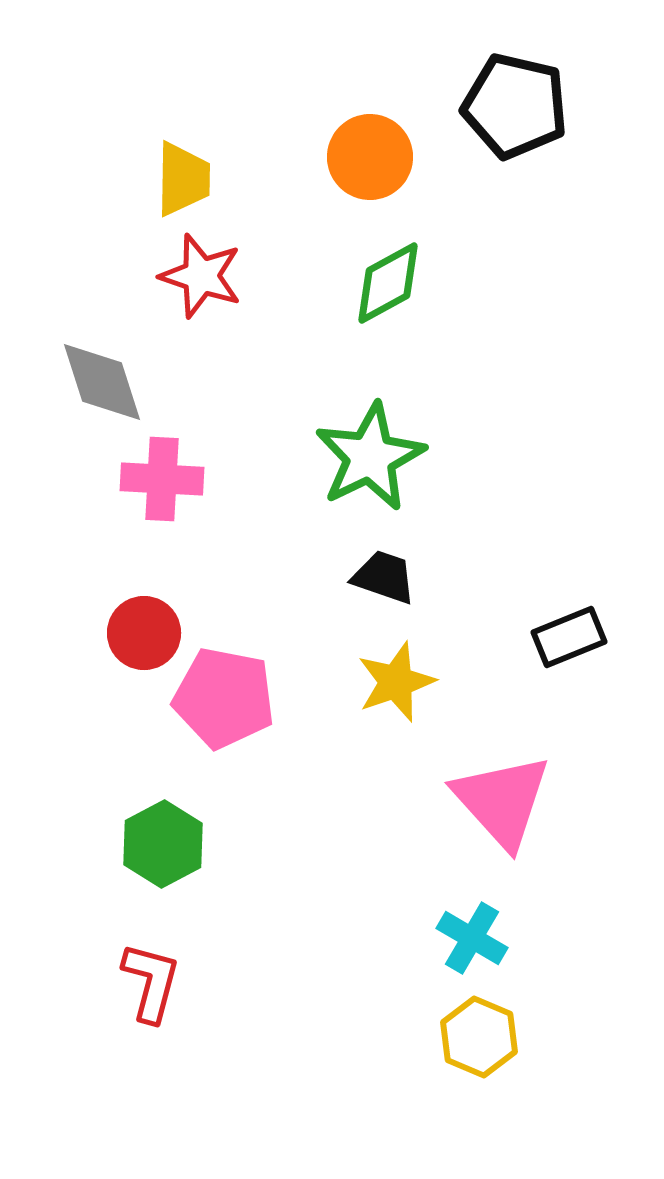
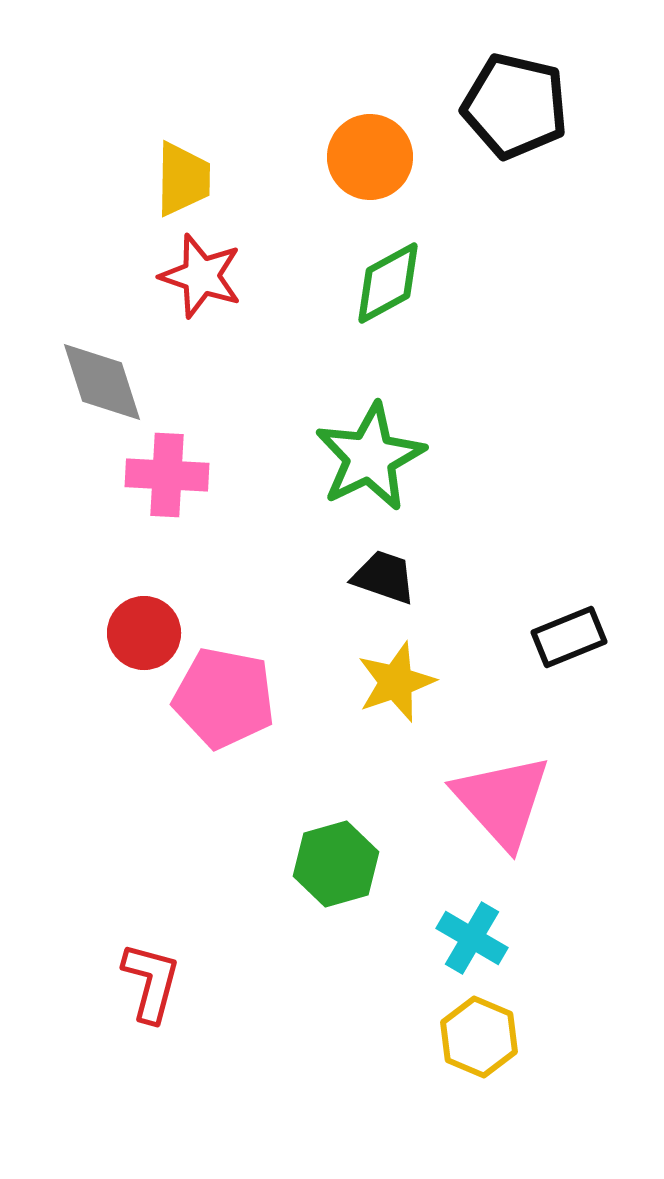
pink cross: moved 5 px right, 4 px up
green hexagon: moved 173 px right, 20 px down; rotated 12 degrees clockwise
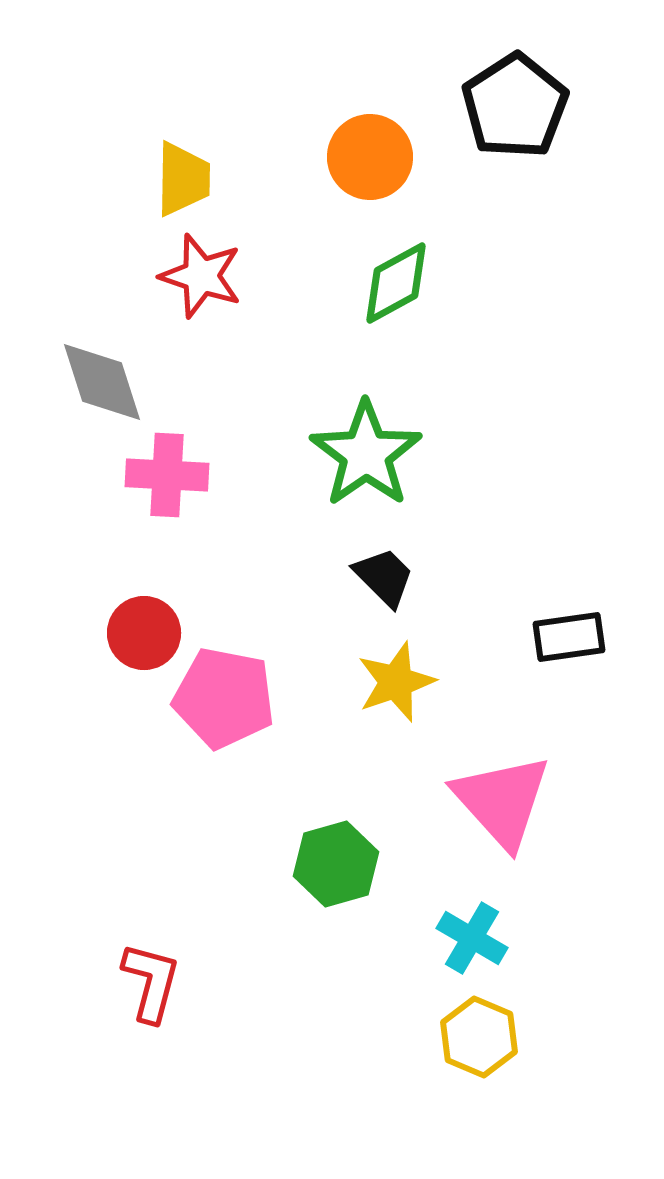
black pentagon: rotated 26 degrees clockwise
green diamond: moved 8 px right
green star: moved 4 px left, 3 px up; rotated 9 degrees counterclockwise
black trapezoid: rotated 26 degrees clockwise
black rectangle: rotated 14 degrees clockwise
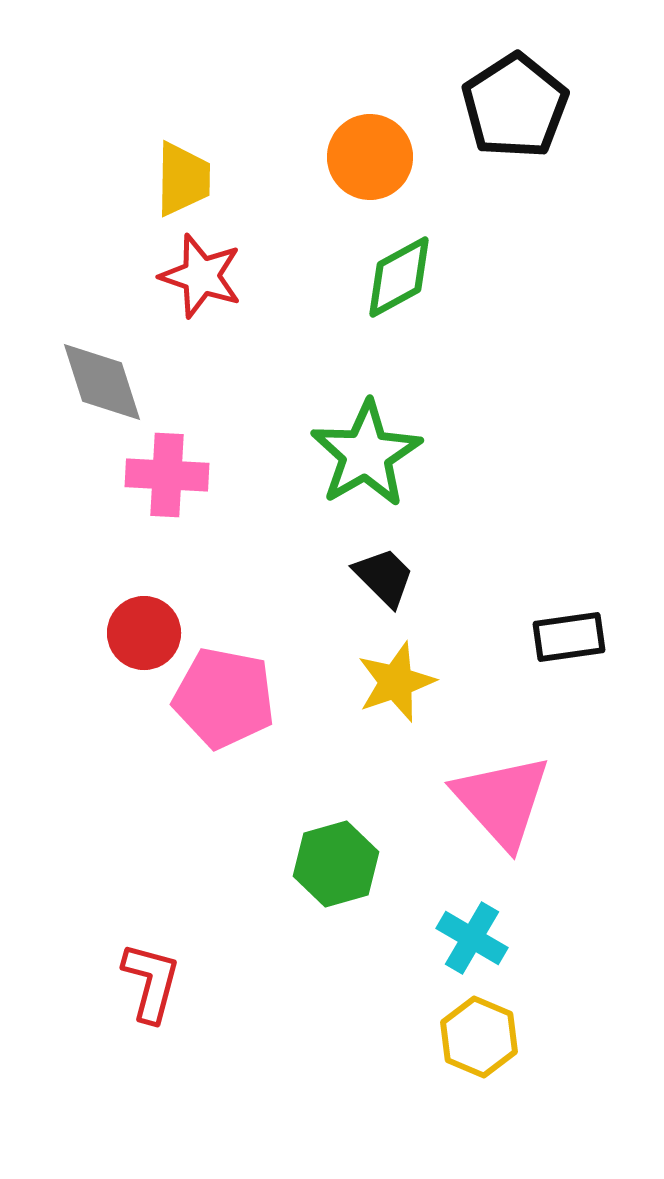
green diamond: moved 3 px right, 6 px up
green star: rotated 5 degrees clockwise
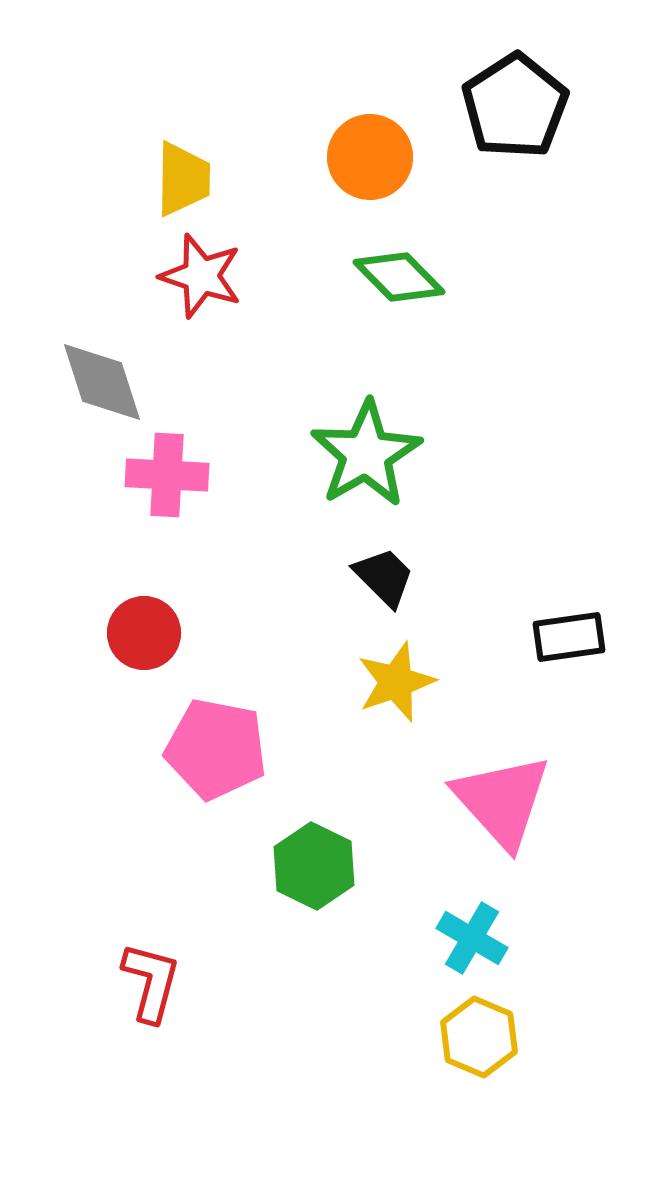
green diamond: rotated 74 degrees clockwise
pink pentagon: moved 8 px left, 51 px down
green hexagon: moved 22 px left, 2 px down; rotated 18 degrees counterclockwise
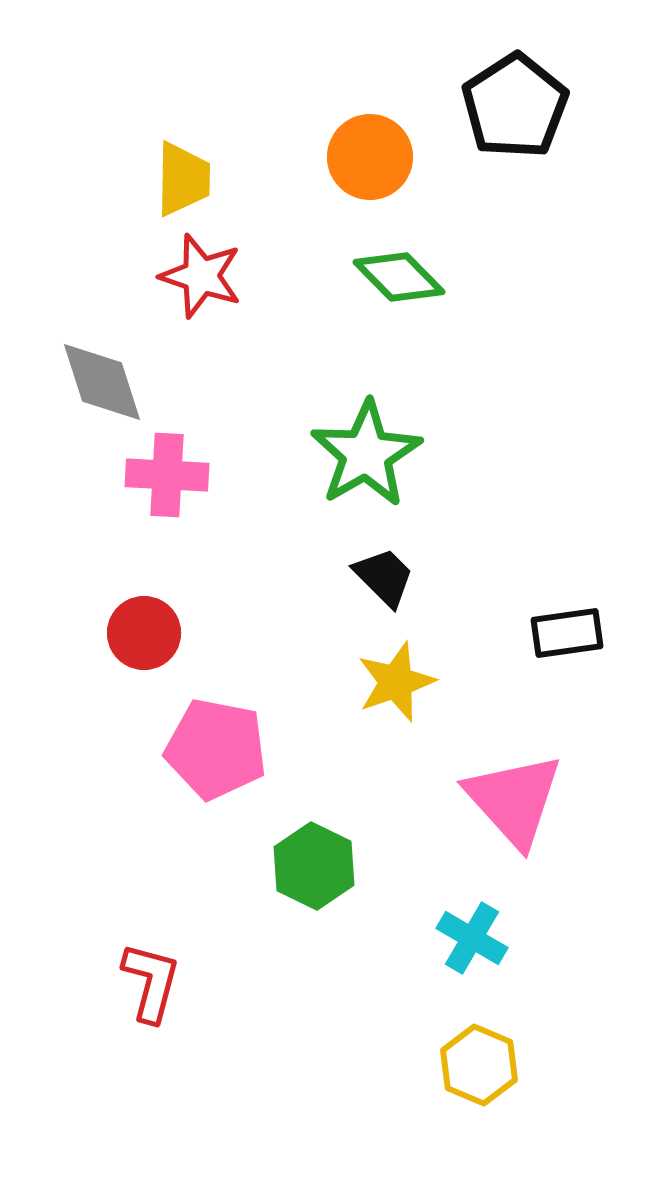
black rectangle: moved 2 px left, 4 px up
pink triangle: moved 12 px right, 1 px up
yellow hexagon: moved 28 px down
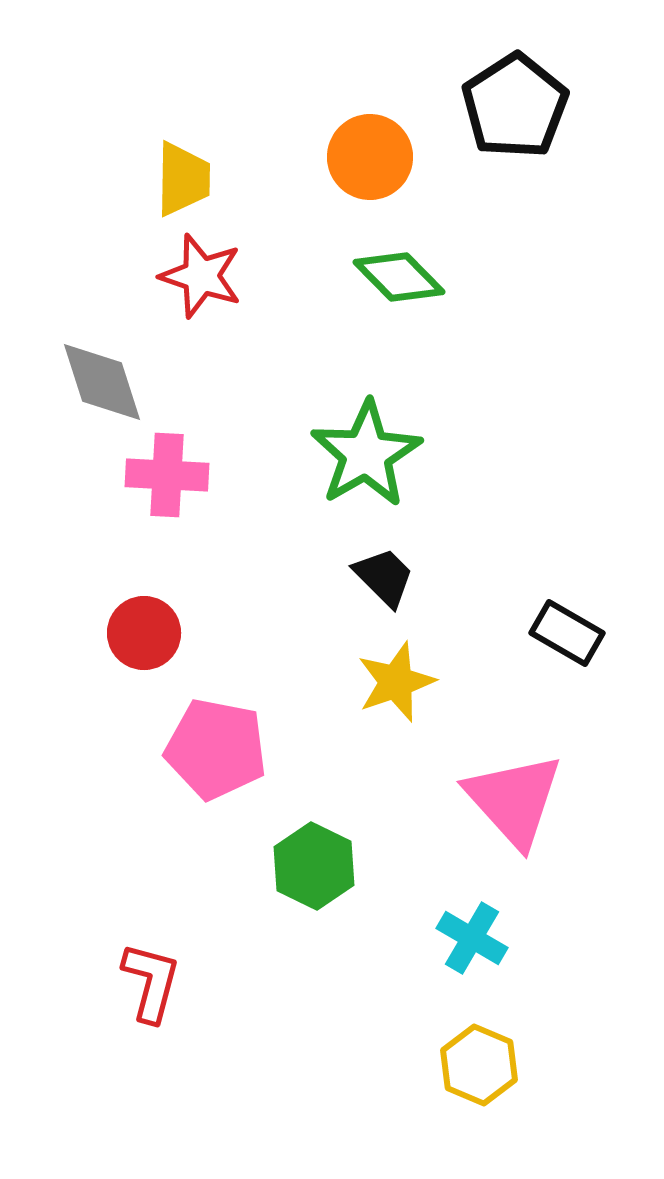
black rectangle: rotated 38 degrees clockwise
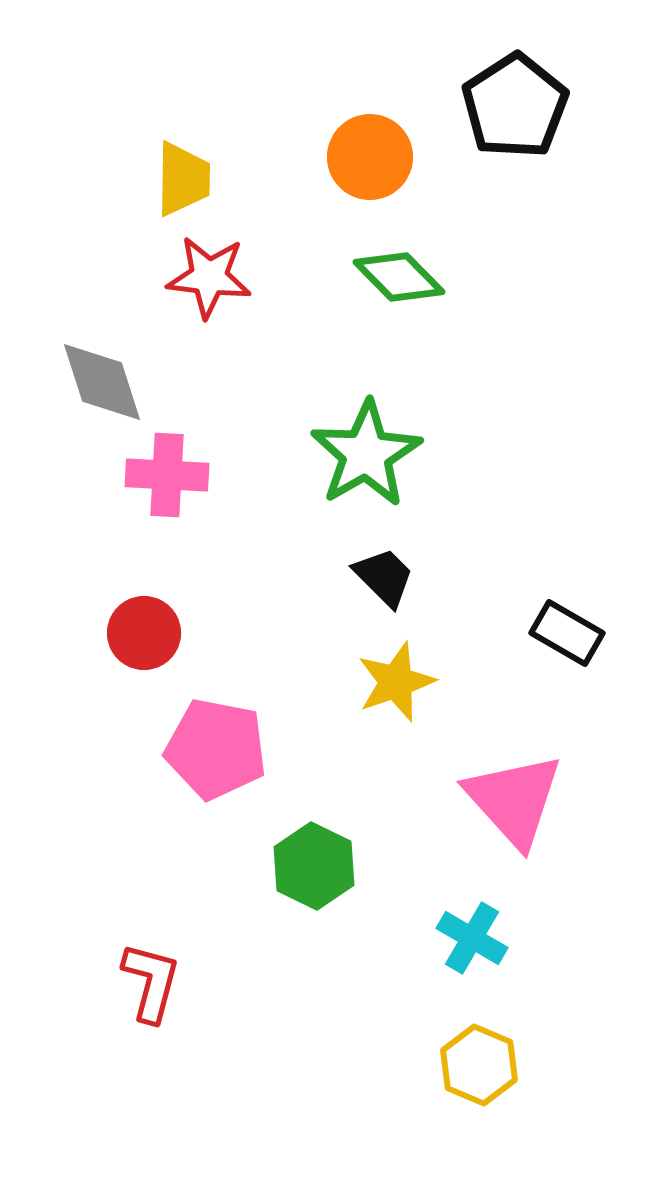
red star: moved 8 px right, 1 px down; rotated 12 degrees counterclockwise
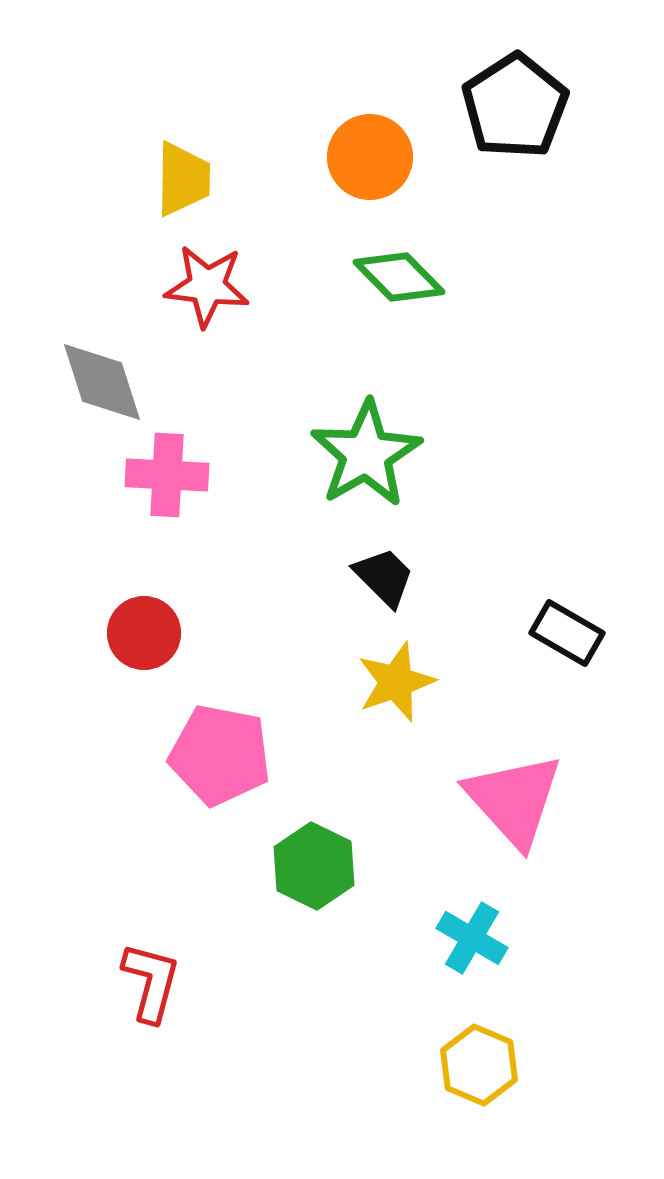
red star: moved 2 px left, 9 px down
pink pentagon: moved 4 px right, 6 px down
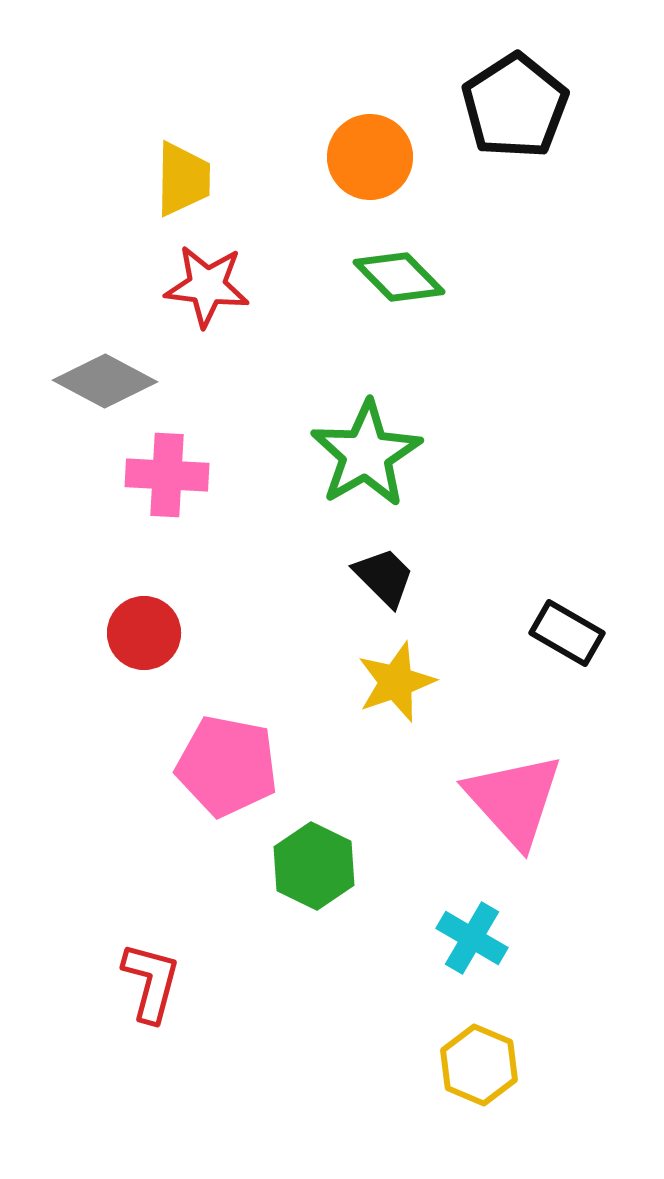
gray diamond: moved 3 px right, 1 px up; rotated 44 degrees counterclockwise
pink pentagon: moved 7 px right, 11 px down
